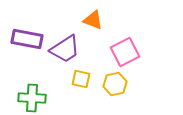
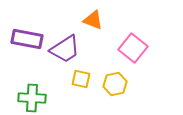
pink square: moved 8 px right, 4 px up; rotated 24 degrees counterclockwise
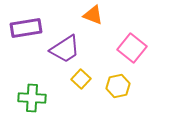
orange triangle: moved 5 px up
purple rectangle: moved 1 px left, 11 px up; rotated 20 degrees counterclockwise
pink square: moved 1 px left
yellow square: rotated 30 degrees clockwise
yellow hexagon: moved 3 px right, 2 px down
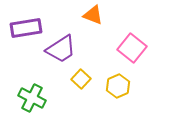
purple trapezoid: moved 4 px left
yellow hexagon: rotated 10 degrees counterclockwise
green cross: rotated 24 degrees clockwise
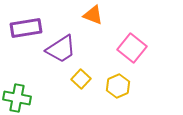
green cross: moved 15 px left; rotated 16 degrees counterclockwise
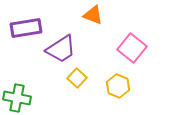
yellow square: moved 4 px left, 1 px up
yellow hexagon: rotated 15 degrees counterclockwise
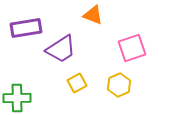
pink square: rotated 32 degrees clockwise
yellow square: moved 5 px down; rotated 18 degrees clockwise
yellow hexagon: moved 1 px right, 1 px up; rotated 15 degrees clockwise
green cross: rotated 12 degrees counterclockwise
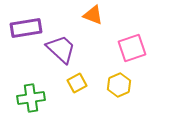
purple trapezoid: rotated 104 degrees counterclockwise
green cross: moved 14 px right; rotated 8 degrees counterclockwise
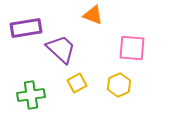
pink square: rotated 24 degrees clockwise
green cross: moved 3 px up
